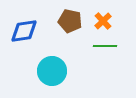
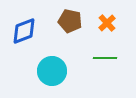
orange cross: moved 4 px right, 2 px down
blue diamond: rotated 12 degrees counterclockwise
green line: moved 12 px down
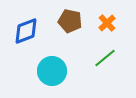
blue diamond: moved 2 px right
green line: rotated 40 degrees counterclockwise
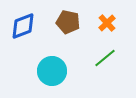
brown pentagon: moved 2 px left, 1 px down
blue diamond: moved 3 px left, 5 px up
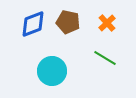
blue diamond: moved 10 px right, 2 px up
green line: rotated 70 degrees clockwise
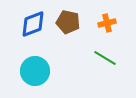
orange cross: rotated 30 degrees clockwise
cyan circle: moved 17 px left
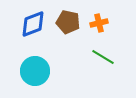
orange cross: moved 8 px left
green line: moved 2 px left, 1 px up
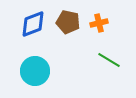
green line: moved 6 px right, 3 px down
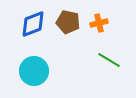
cyan circle: moved 1 px left
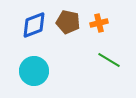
blue diamond: moved 1 px right, 1 px down
